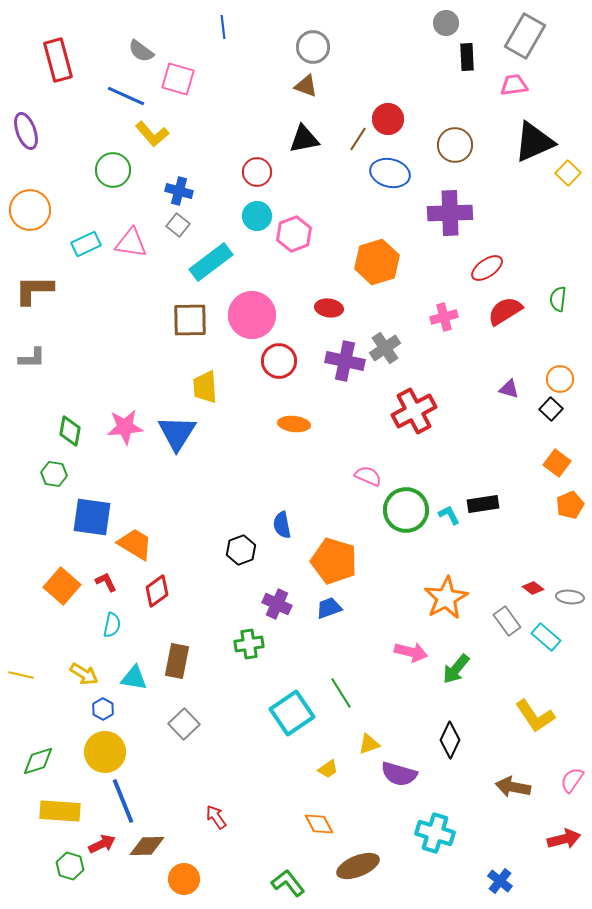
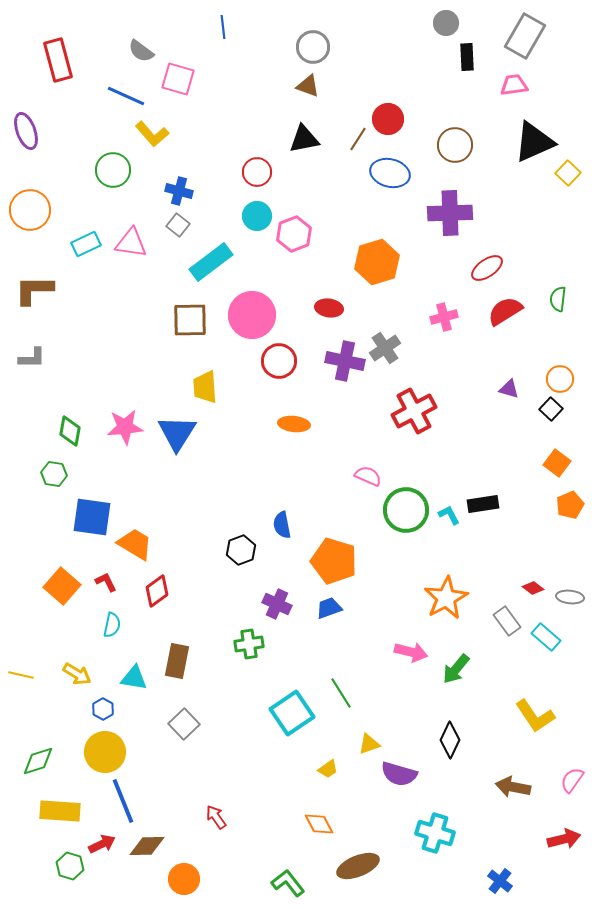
brown triangle at (306, 86): moved 2 px right
yellow arrow at (84, 674): moved 7 px left
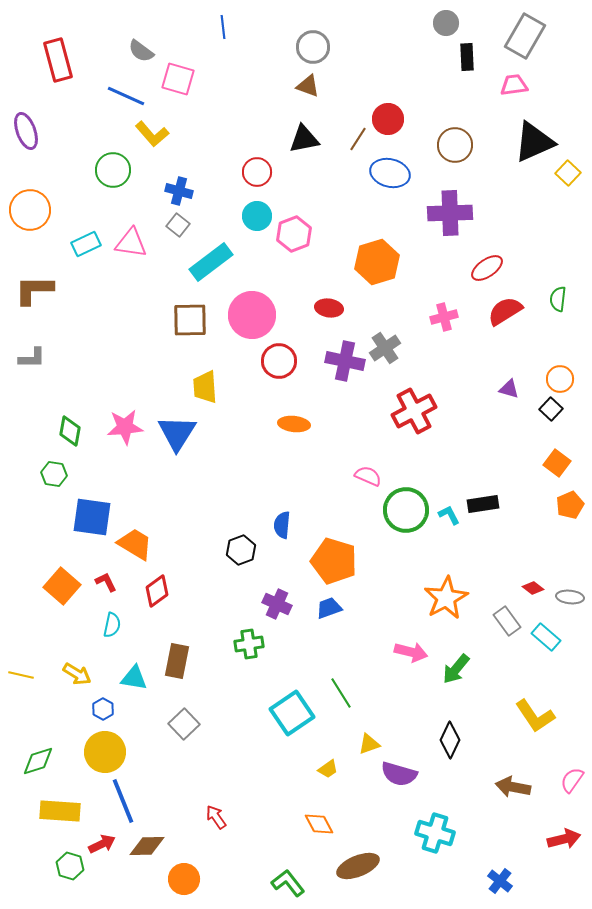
blue semicircle at (282, 525): rotated 16 degrees clockwise
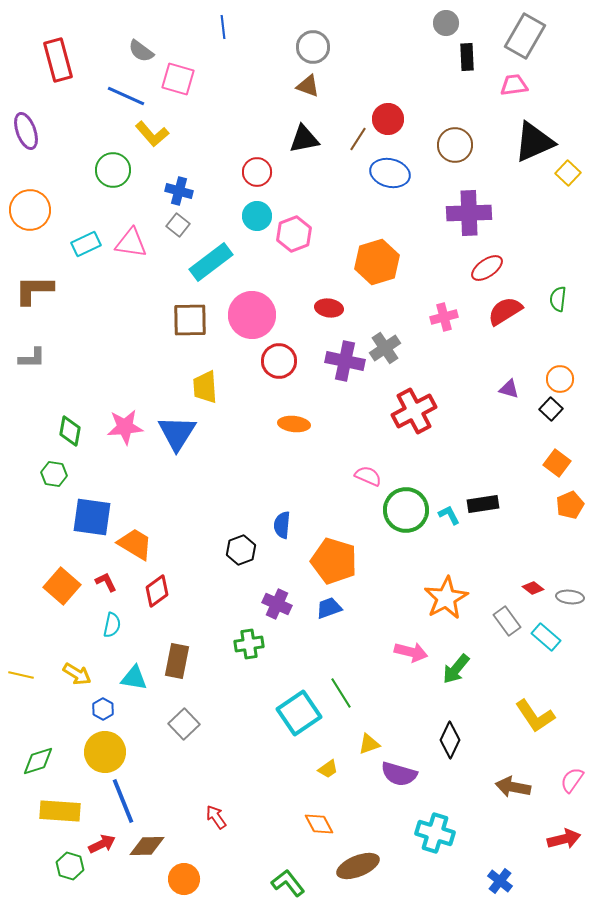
purple cross at (450, 213): moved 19 px right
cyan square at (292, 713): moved 7 px right
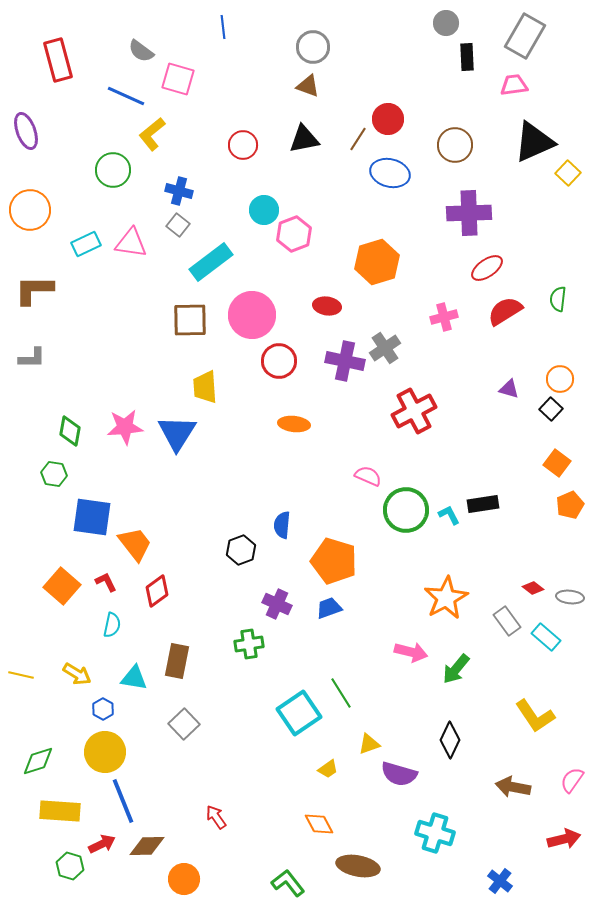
yellow L-shape at (152, 134): rotated 92 degrees clockwise
red circle at (257, 172): moved 14 px left, 27 px up
cyan circle at (257, 216): moved 7 px right, 6 px up
red ellipse at (329, 308): moved 2 px left, 2 px up
orange trapezoid at (135, 544): rotated 21 degrees clockwise
brown ellipse at (358, 866): rotated 33 degrees clockwise
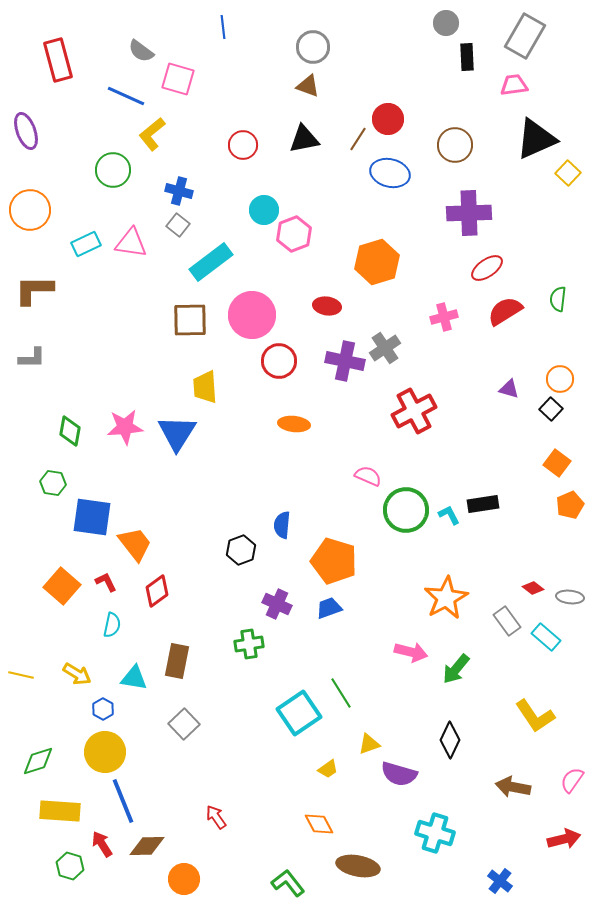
black triangle at (534, 142): moved 2 px right, 3 px up
green hexagon at (54, 474): moved 1 px left, 9 px down
red arrow at (102, 844): rotated 96 degrees counterclockwise
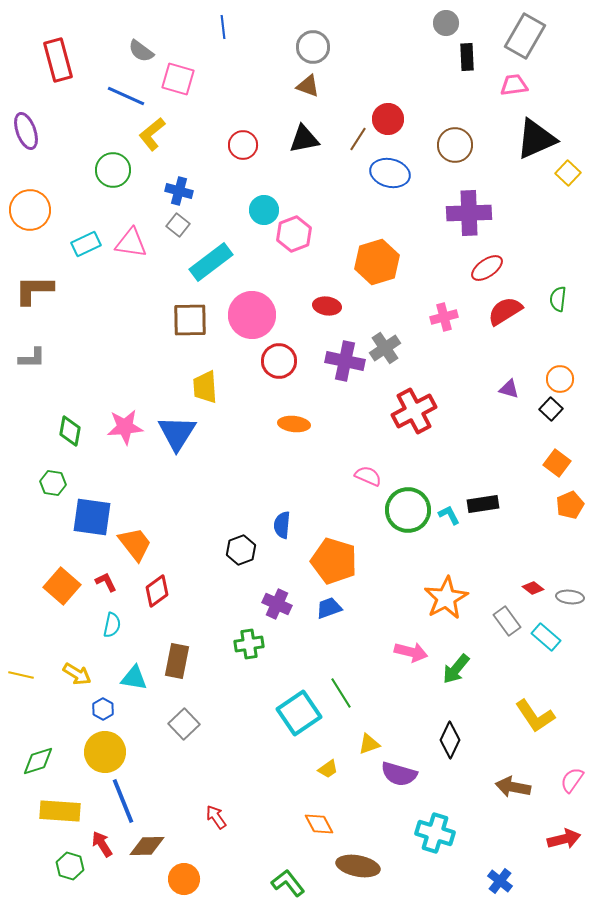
green circle at (406, 510): moved 2 px right
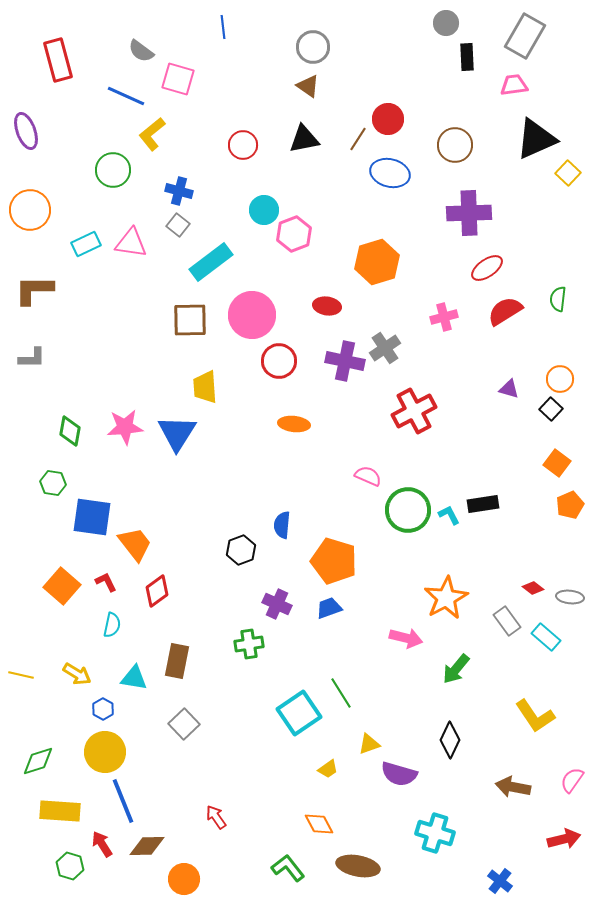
brown triangle at (308, 86): rotated 15 degrees clockwise
pink arrow at (411, 652): moved 5 px left, 14 px up
green L-shape at (288, 883): moved 15 px up
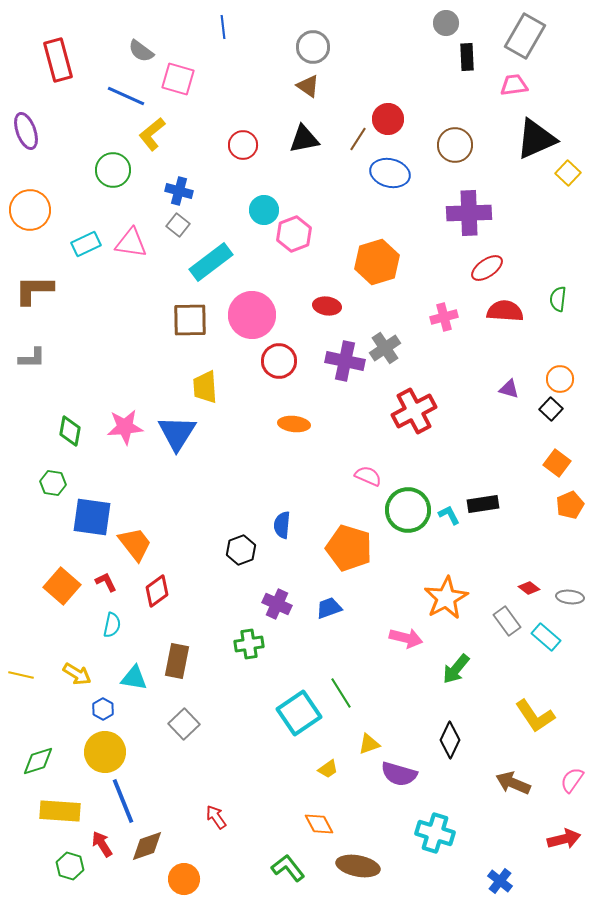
red semicircle at (505, 311): rotated 36 degrees clockwise
orange pentagon at (334, 561): moved 15 px right, 13 px up
red diamond at (533, 588): moved 4 px left
brown arrow at (513, 787): moved 4 px up; rotated 12 degrees clockwise
brown diamond at (147, 846): rotated 18 degrees counterclockwise
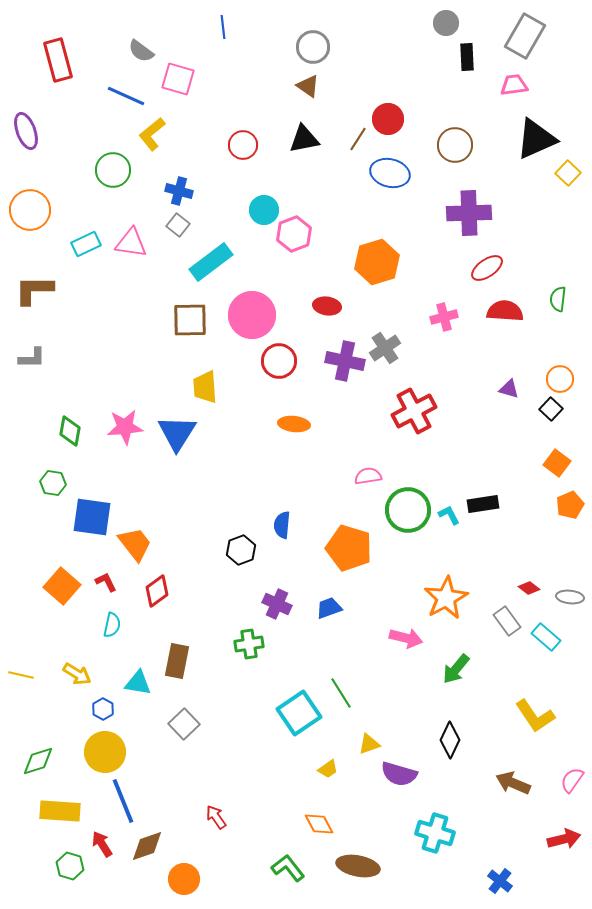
pink semicircle at (368, 476): rotated 32 degrees counterclockwise
cyan triangle at (134, 678): moved 4 px right, 5 px down
